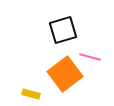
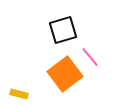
pink line: rotated 35 degrees clockwise
yellow rectangle: moved 12 px left
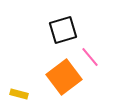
orange square: moved 1 px left, 3 px down
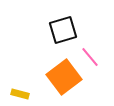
yellow rectangle: moved 1 px right
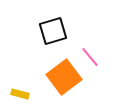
black square: moved 10 px left, 1 px down
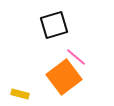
black square: moved 1 px right, 6 px up
pink line: moved 14 px left; rotated 10 degrees counterclockwise
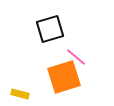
black square: moved 4 px left, 4 px down
orange square: rotated 20 degrees clockwise
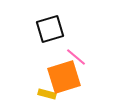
yellow rectangle: moved 27 px right
